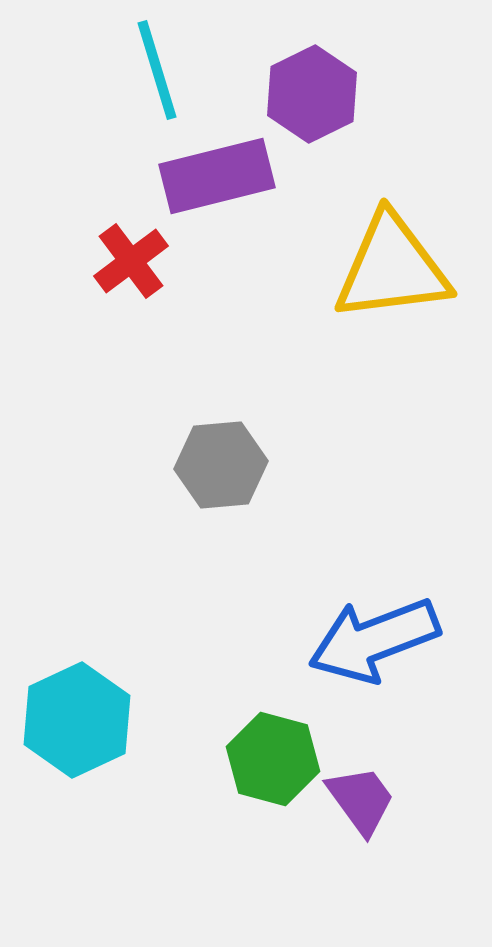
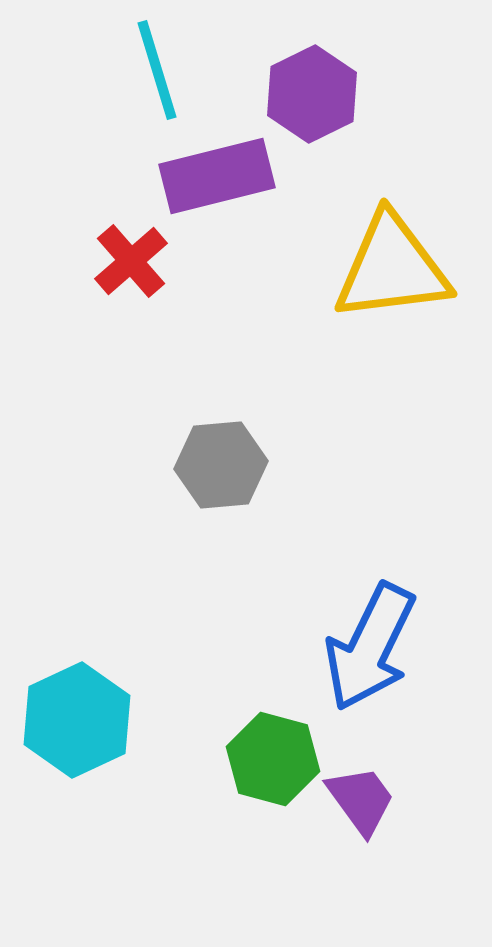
red cross: rotated 4 degrees counterclockwise
blue arrow: moved 4 px left, 7 px down; rotated 43 degrees counterclockwise
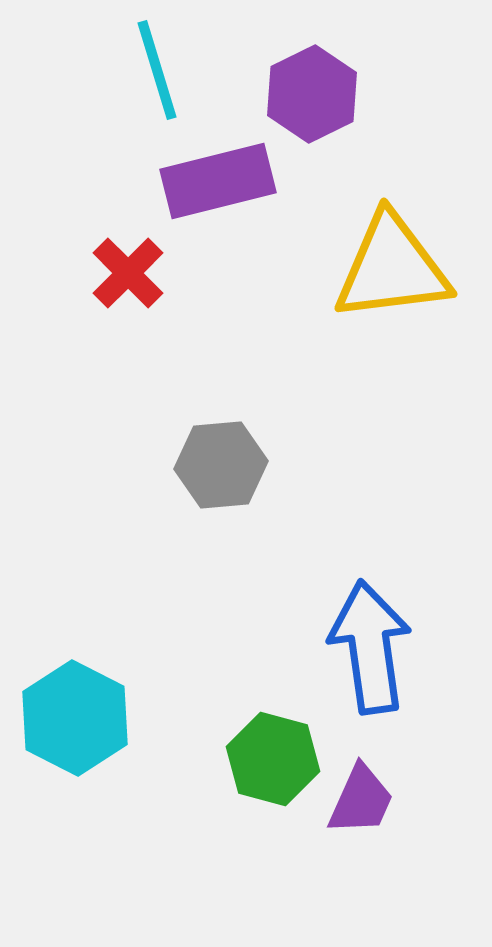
purple rectangle: moved 1 px right, 5 px down
red cross: moved 3 px left, 12 px down; rotated 4 degrees counterclockwise
blue arrow: rotated 146 degrees clockwise
cyan hexagon: moved 2 px left, 2 px up; rotated 8 degrees counterclockwise
purple trapezoid: rotated 60 degrees clockwise
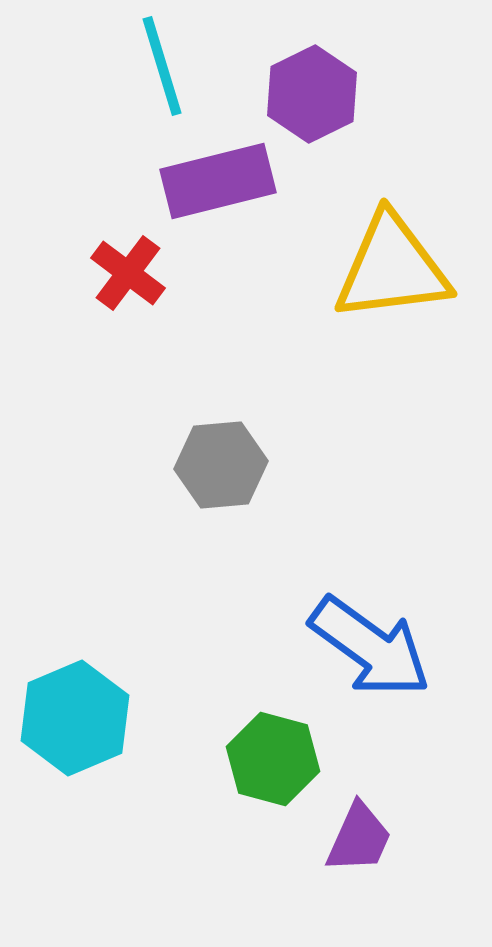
cyan line: moved 5 px right, 4 px up
red cross: rotated 8 degrees counterclockwise
blue arrow: rotated 134 degrees clockwise
cyan hexagon: rotated 10 degrees clockwise
purple trapezoid: moved 2 px left, 38 px down
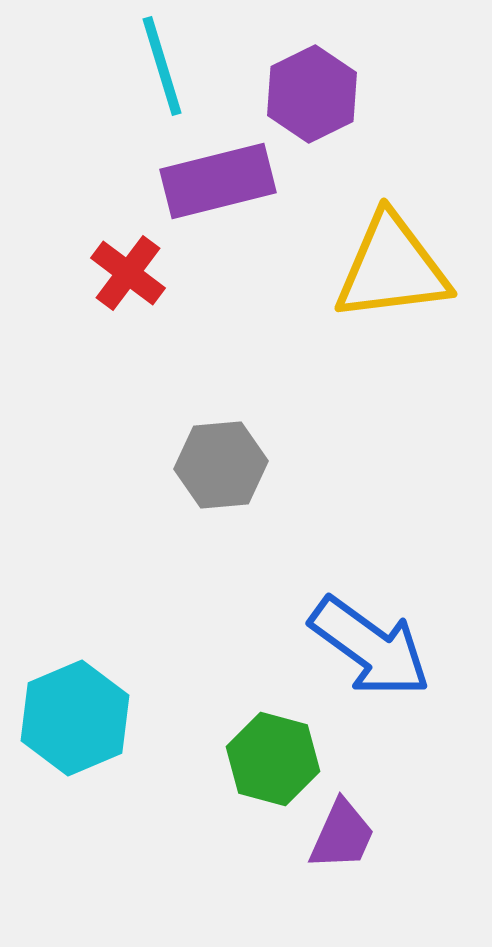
purple trapezoid: moved 17 px left, 3 px up
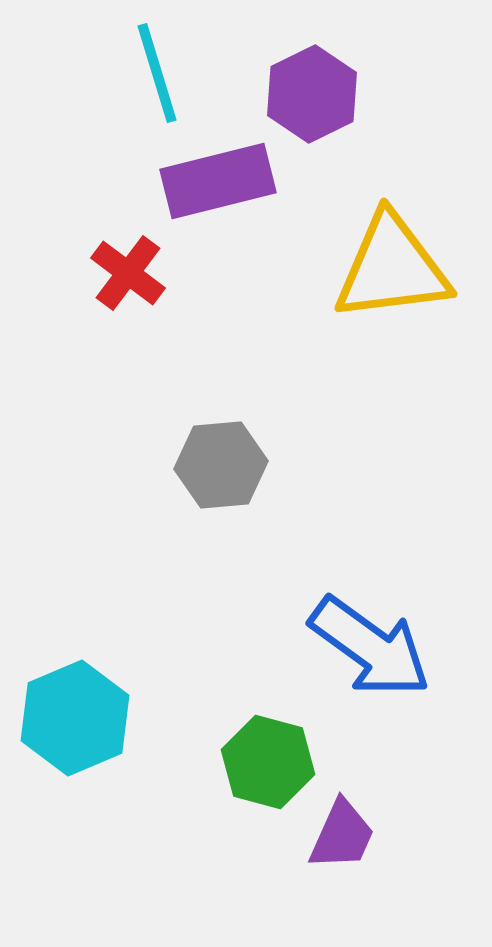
cyan line: moved 5 px left, 7 px down
green hexagon: moved 5 px left, 3 px down
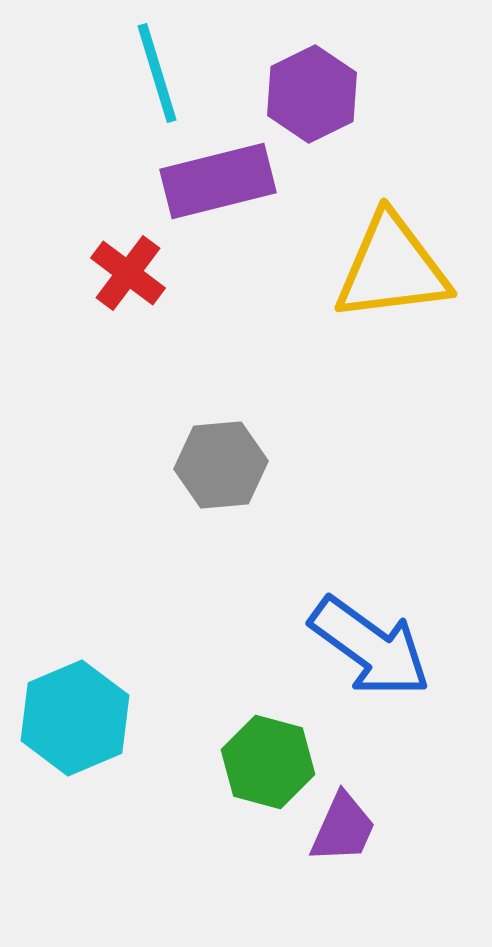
purple trapezoid: moved 1 px right, 7 px up
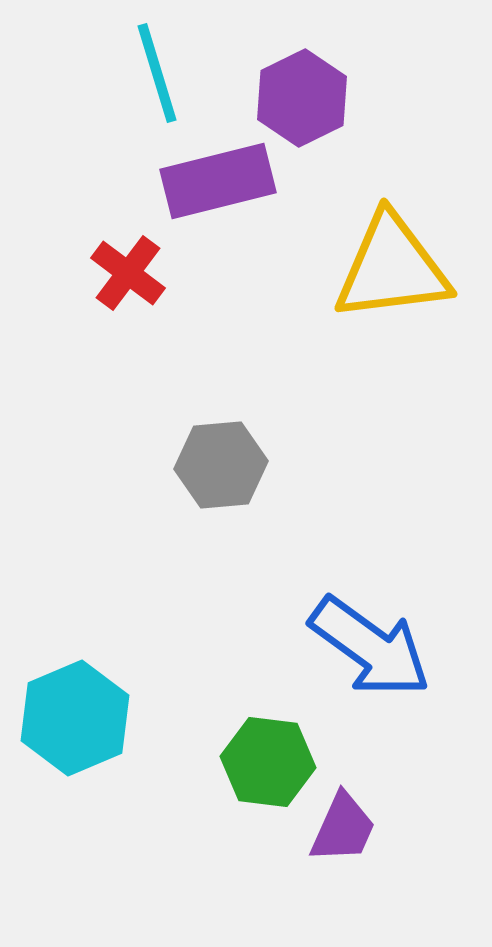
purple hexagon: moved 10 px left, 4 px down
green hexagon: rotated 8 degrees counterclockwise
